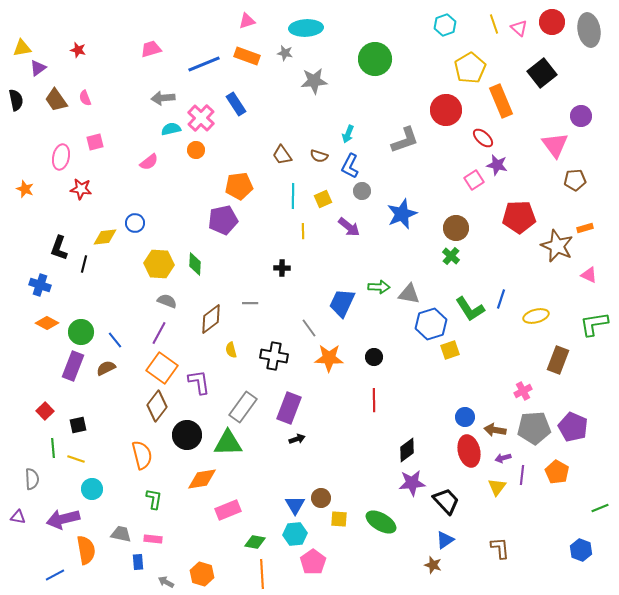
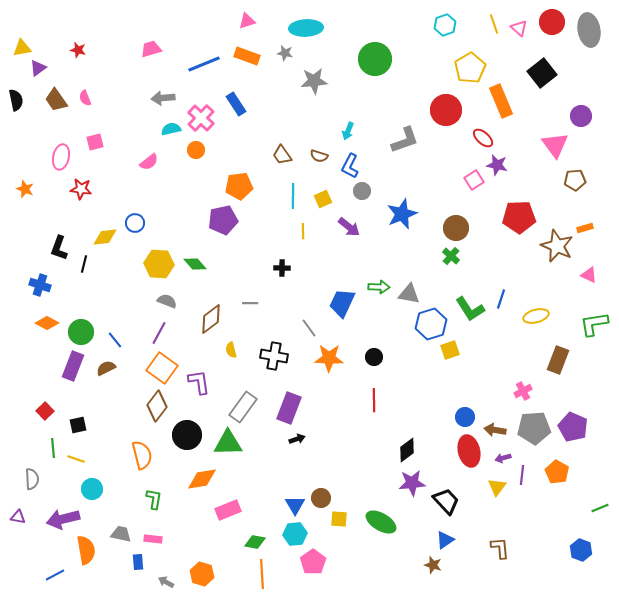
cyan arrow at (348, 134): moved 3 px up
green diamond at (195, 264): rotated 45 degrees counterclockwise
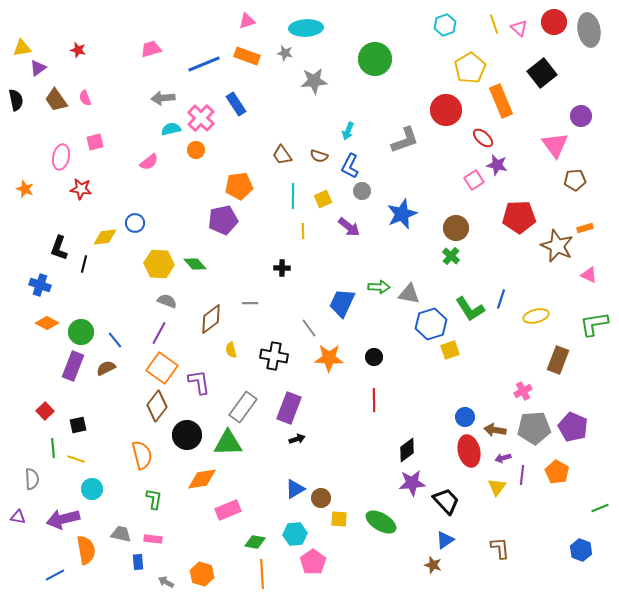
red circle at (552, 22): moved 2 px right
blue triangle at (295, 505): moved 16 px up; rotated 30 degrees clockwise
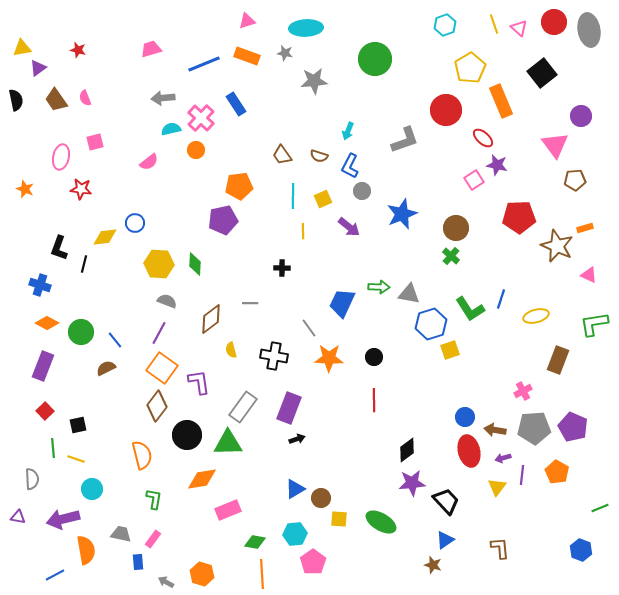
green diamond at (195, 264): rotated 45 degrees clockwise
purple rectangle at (73, 366): moved 30 px left
pink rectangle at (153, 539): rotated 60 degrees counterclockwise
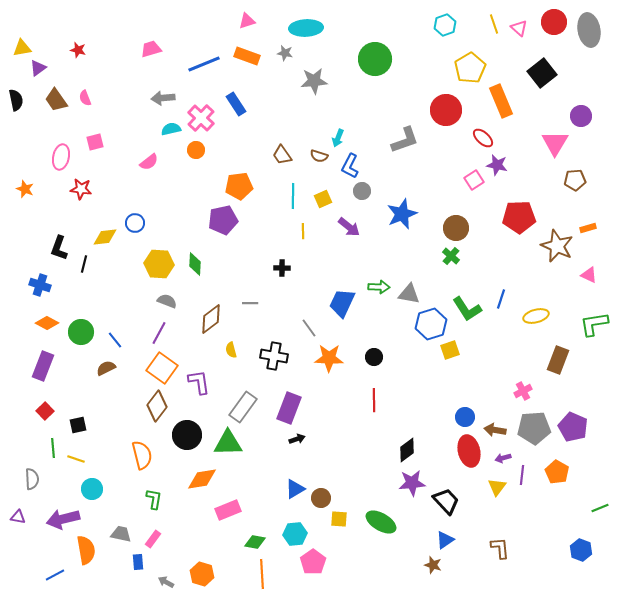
cyan arrow at (348, 131): moved 10 px left, 7 px down
pink triangle at (555, 145): moved 2 px up; rotated 8 degrees clockwise
orange rectangle at (585, 228): moved 3 px right
green L-shape at (470, 309): moved 3 px left
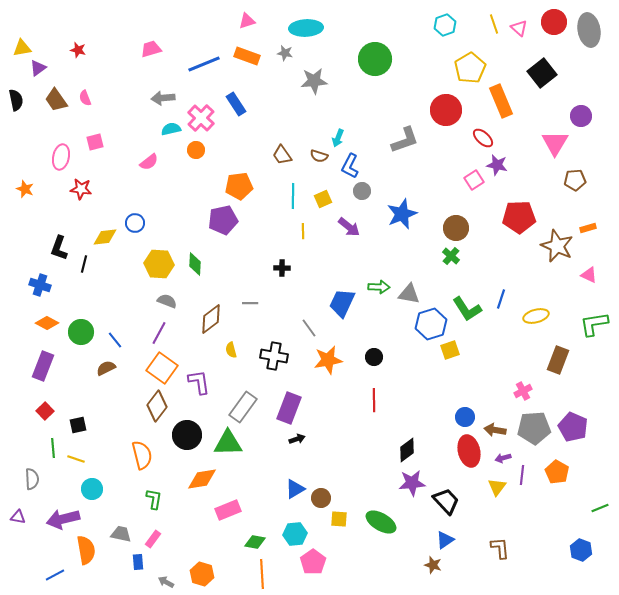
orange star at (329, 358): moved 1 px left, 2 px down; rotated 12 degrees counterclockwise
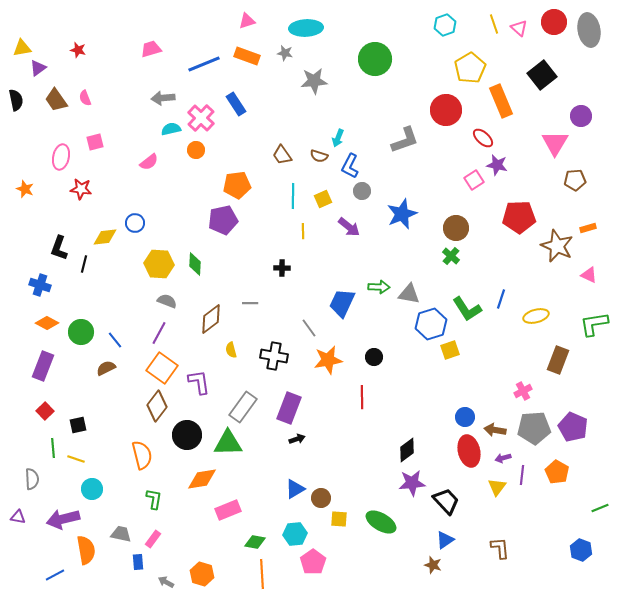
black square at (542, 73): moved 2 px down
orange pentagon at (239, 186): moved 2 px left, 1 px up
red line at (374, 400): moved 12 px left, 3 px up
